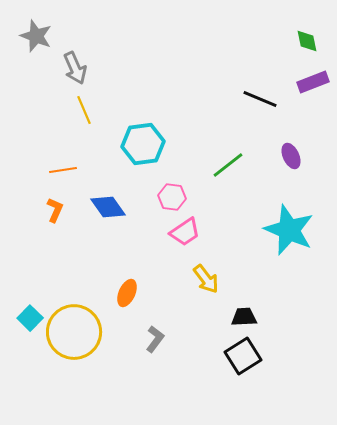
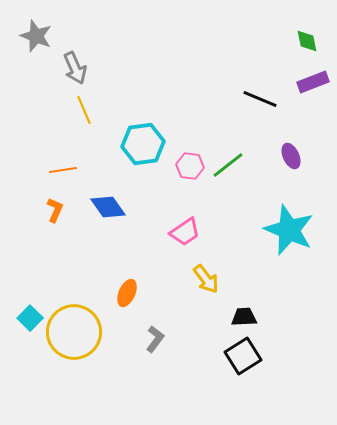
pink hexagon: moved 18 px right, 31 px up
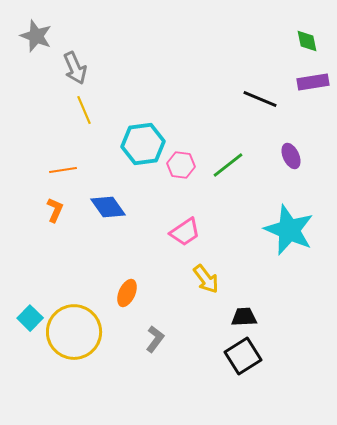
purple rectangle: rotated 12 degrees clockwise
pink hexagon: moved 9 px left, 1 px up
